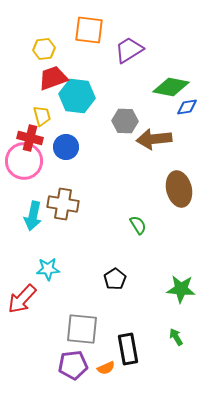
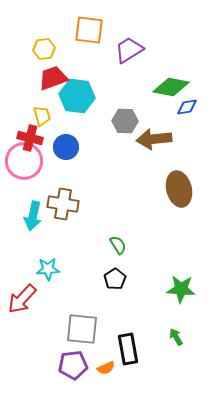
green semicircle: moved 20 px left, 20 px down
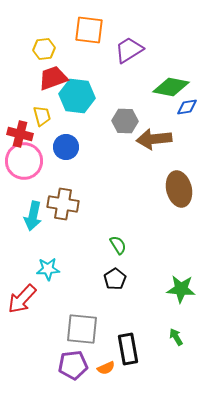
red cross: moved 10 px left, 4 px up
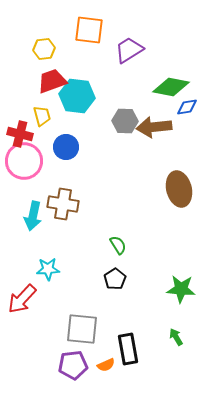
red trapezoid: moved 1 px left, 3 px down
brown arrow: moved 12 px up
orange semicircle: moved 3 px up
